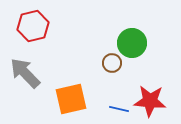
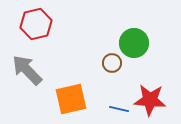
red hexagon: moved 3 px right, 2 px up
green circle: moved 2 px right
gray arrow: moved 2 px right, 3 px up
red star: moved 1 px up
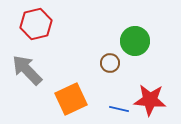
green circle: moved 1 px right, 2 px up
brown circle: moved 2 px left
orange square: rotated 12 degrees counterclockwise
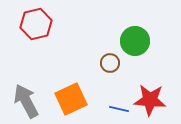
gray arrow: moved 1 px left, 31 px down; rotated 16 degrees clockwise
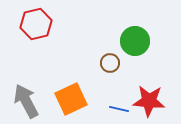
red star: moved 1 px left, 1 px down
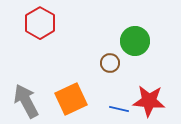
red hexagon: moved 4 px right, 1 px up; rotated 16 degrees counterclockwise
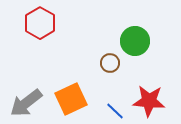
gray arrow: moved 2 px down; rotated 100 degrees counterclockwise
blue line: moved 4 px left, 2 px down; rotated 30 degrees clockwise
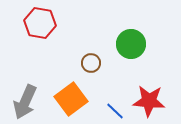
red hexagon: rotated 20 degrees counterclockwise
green circle: moved 4 px left, 3 px down
brown circle: moved 19 px left
orange square: rotated 12 degrees counterclockwise
gray arrow: moved 1 px left, 1 px up; rotated 28 degrees counterclockwise
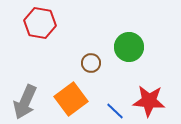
green circle: moved 2 px left, 3 px down
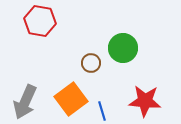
red hexagon: moved 2 px up
green circle: moved 6 px left, 1 px down
red star: moved 4 px left
blue line: moved 13 px left; rotated 30 degrees clockwise
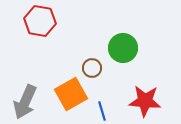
brown circle: moved 1 px right, 5 px down
orange square: moved 5 px up; rotated 8 degrees clockwise
